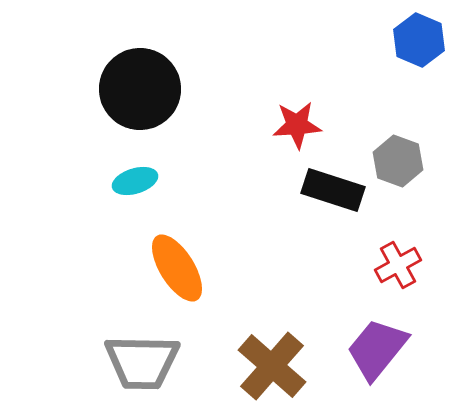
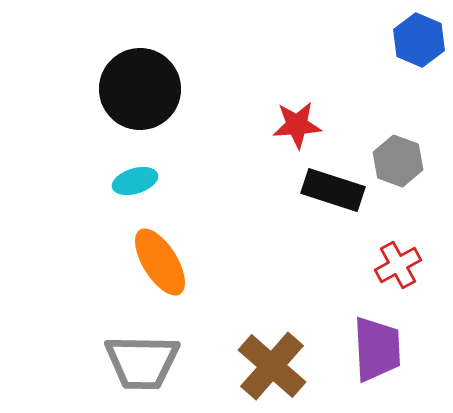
orange ellipse: moved 17 px left, 6 px up
purple trapezoid: rotated 138 degrees clockwise
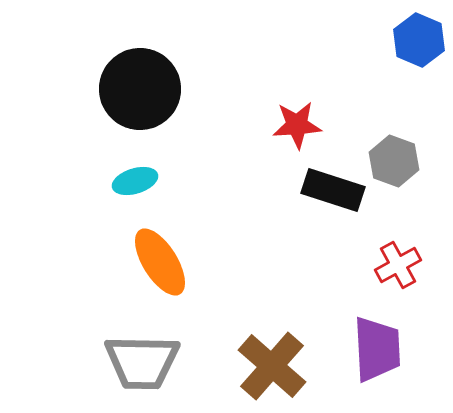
gray hexagon: moved 4 px left
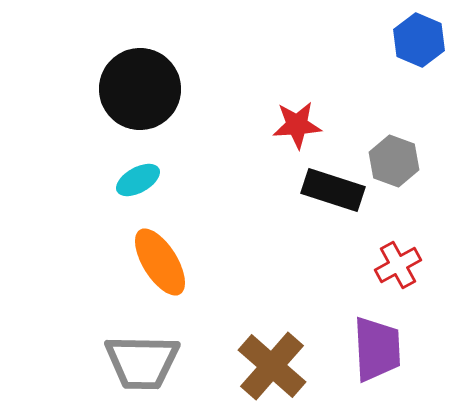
cyan ellipse: moved 3 px right, 1 px up; rotated 12 degrees counterclockwise
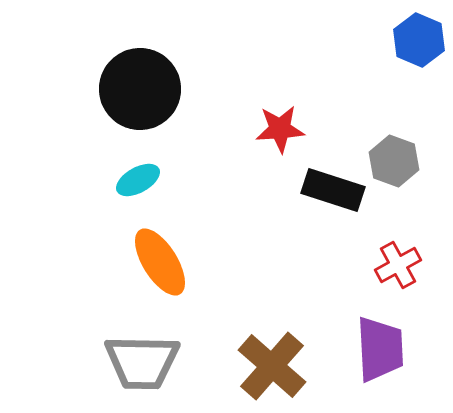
red star: moved 17 px left, 4 px down
purple trapezoid: moved 3 px right
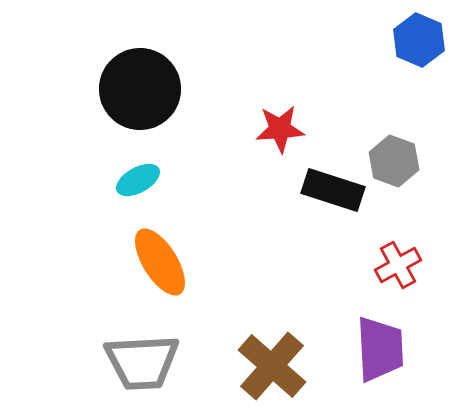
gray trapezoid: rotated 4 degrees counterclockwise
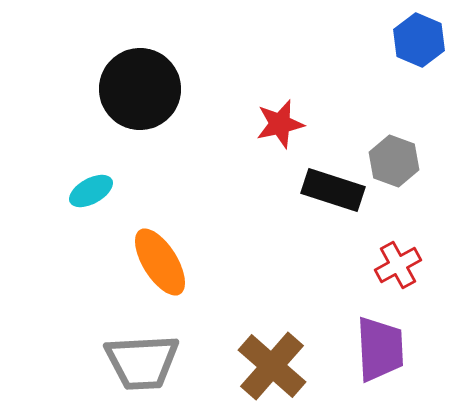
red star: moved 5 px up; rotated 9 degrees counterclockwise
cyan ellipse: moved 47 px left, 11 px down
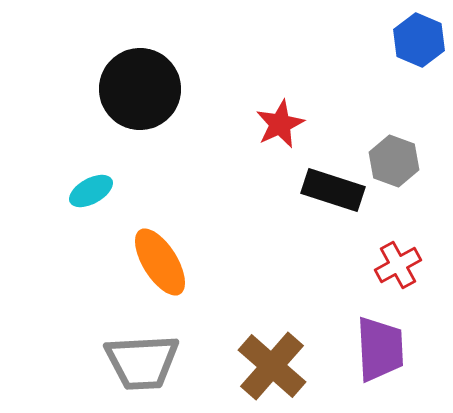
red star: rotated 12 degrees counterclockwise
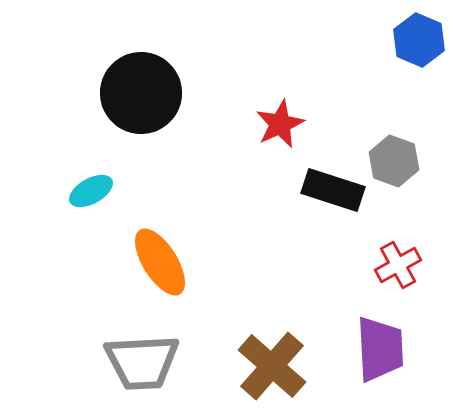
black circle: moved 1 px right, 4 px down
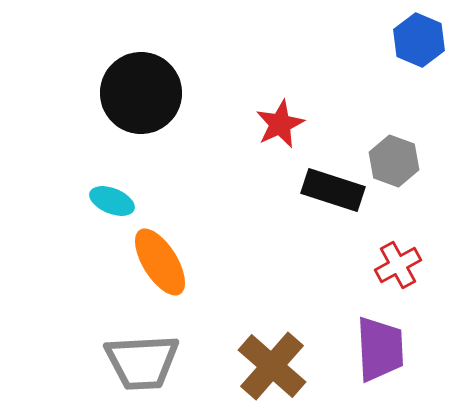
cyan ellipse: moved 21 px right, 10 px down; rotated 51 degrees clockwise
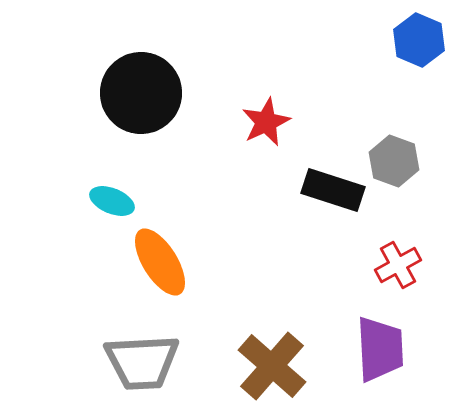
red star: moved 14 px left, 2 px up
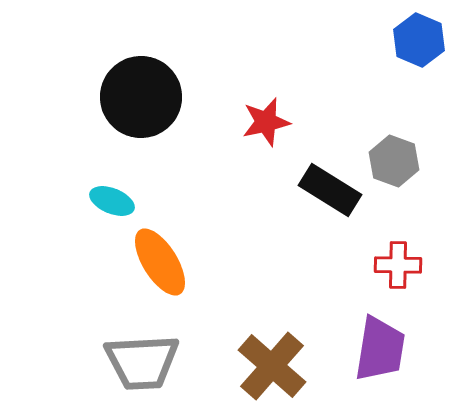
black circle: moved 4 px down
red star: rotated 12 degrees clockwise
black rectangle: moved 3 px left; rotated 14 degrees clockwise
red cross: rotated 30 degrees clockwise
purple trapezoid: rotated 12 degrees clockwise
